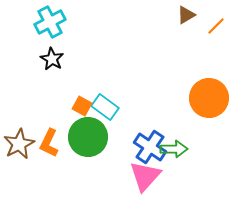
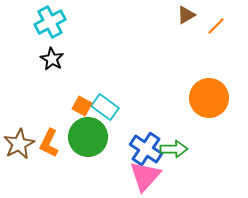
blue cross: moved 4 px left, 2 px down
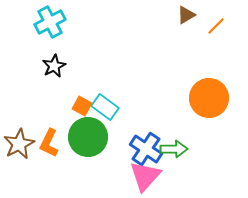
black star: moved 2 px right, 7 px down; rotated 15 degrees clockwise
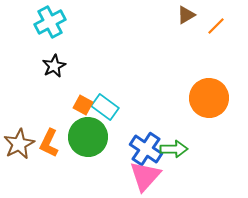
orange square: moved 1 px right, 1 px up
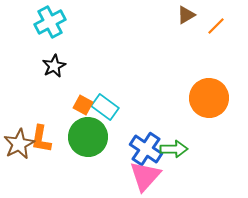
orange L-shape: moved 8 px left, 4 px up; rotated 16 degrees counterclockwise
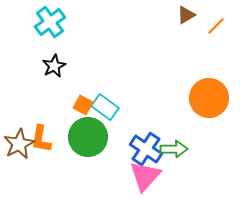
cyan cross: rotated 8 degrees counterclockwise
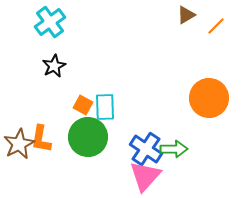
cyan rectangle: rotated 52 degrees clockwise
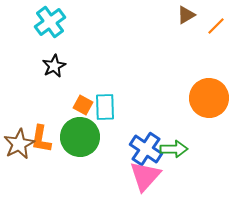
green circle: moved 8 px left
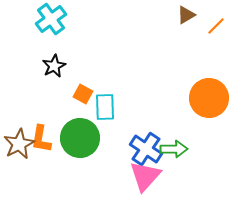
cyan cross: moved 1 px right, 3 px up
orange square: moved 11 px up
green circle: moved 1 px down
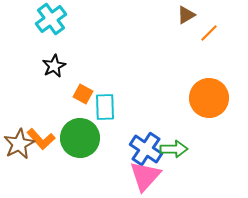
orange line: moved 7 px left, 7 px down
orange L-shape: rotated 52 degrees counterclockwise
